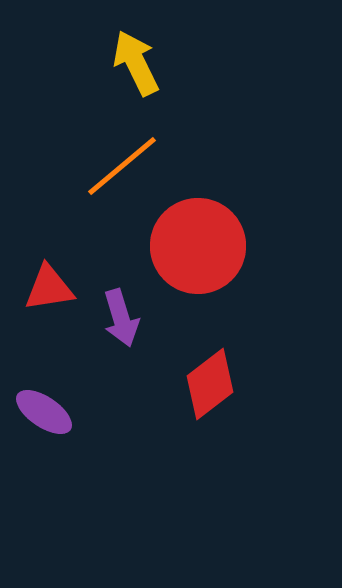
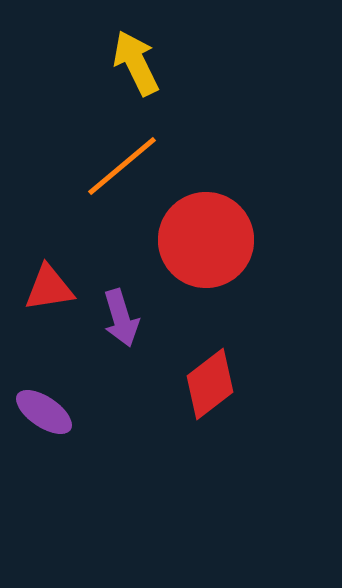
red circle: moved 8 px right, 6 px up
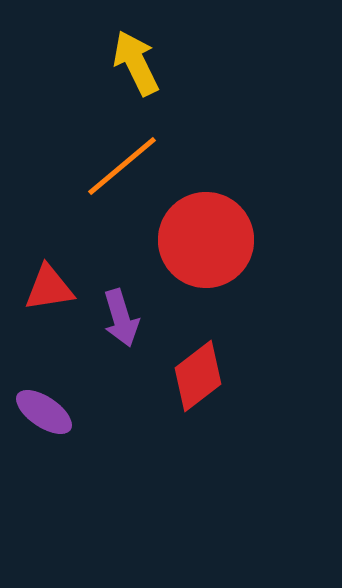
red diamond: moved 12 px left, 8 px up
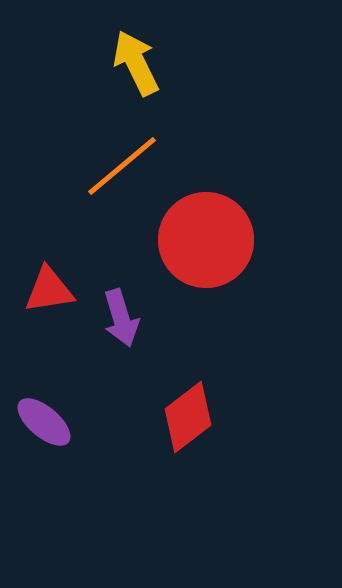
red triangle: moved 2 px down
red diamond: moved 10 px left, 41 px down
purple ellipse: moved 10 px down; rotated 6 degrees clockwise
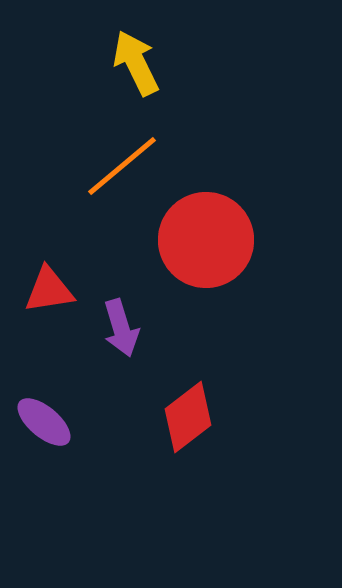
purple arrow: moved 10 px down
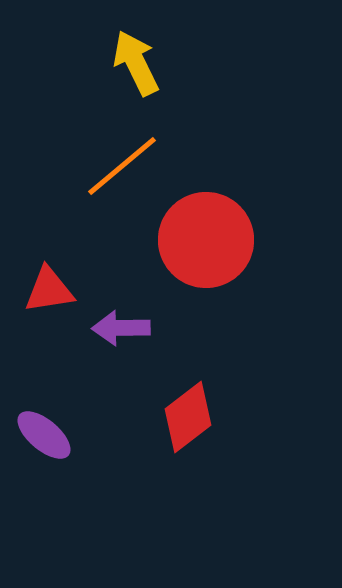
purple arrow: rotated 106 degrees clockwise
purple ellipse: moved 13 px down
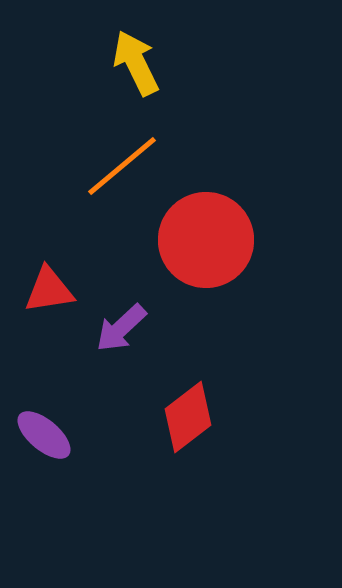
purple arrow: rotated 42 degrees counterclockwise
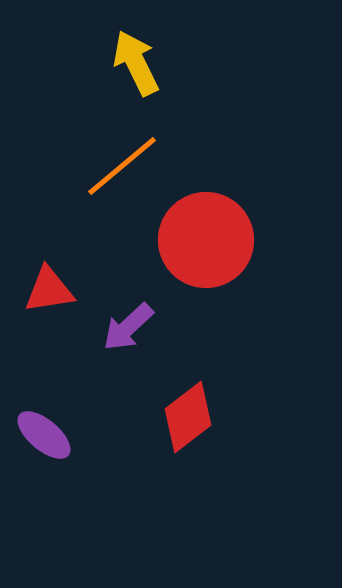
purple arrow: moved 7 px right, 1 px up
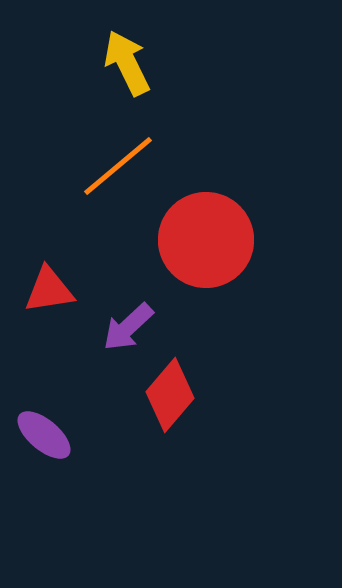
yellow arrow: moved 9 px left
orange line: moved 4 px left
red diamond: moved 18 px left, 22 px up; rotated 12 degrees counterclockwise
